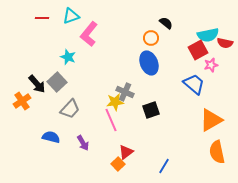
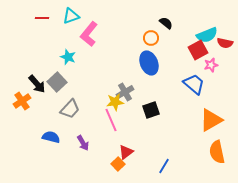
cyan semicircle: moved 1 px left; rotated 10 degrees counterclockwise
gray cross: rotated 36 degrees clockwise
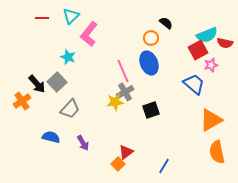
cyan triangle: rotated 24 degrees counterclockwise
pink line: moved 12 px right, 49 px up
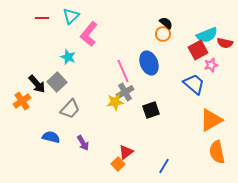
orange circle: moved 12 px right, 4 px up
